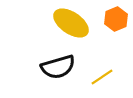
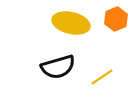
yellow ellipse: rotated 21 degrees counterclockwise
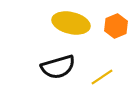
orange hexagon: moved 7 px down
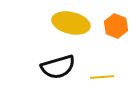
orange hexagon: rotated 15 degrees counterclockwise
yellow line: rotated 30 degrees clockwise
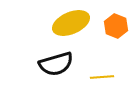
yellow ellipse: rotated 36 degrees counterclockwise
black semicircle: moved 2 px left, 3 px up
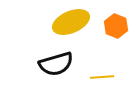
yellow ellipse: moved 1 px up
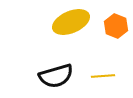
black semicircle: moved 12 px down
yellow line: moved 1 px right, 1 px up
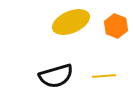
yellow line: moved 1 px right
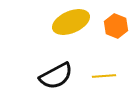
black semicircle: rotated 12 degrees counterclockwise
